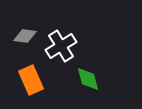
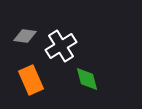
green diamond: moved 1 px left
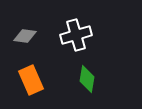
white cross: moved 15 px right, 11 px up; rotated 16 degrees clockwise
green diamond: rotated 24 degrees clockwise
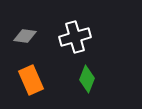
white cross: moved 1 px left, 2 px down
green diamond: rotated 12 degrees clockwise
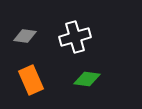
green diamond: rotated 76 degrees clockwise
